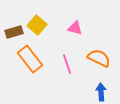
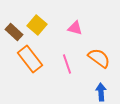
brown rectangle: rotated 60 degrees clockwise
orange semicircle: rotated 10 degrees clockwise
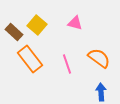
pink triangle: moved 5 px up
